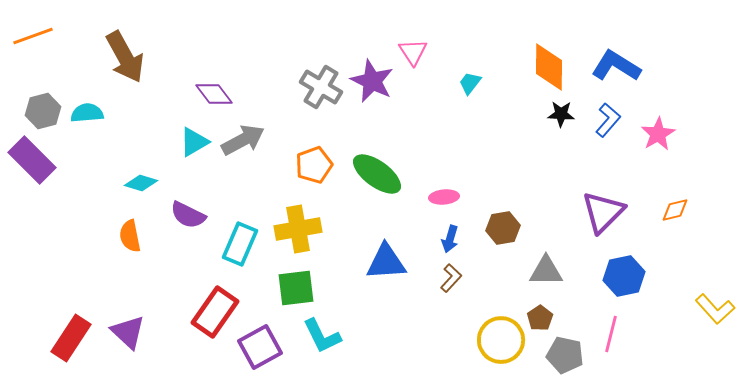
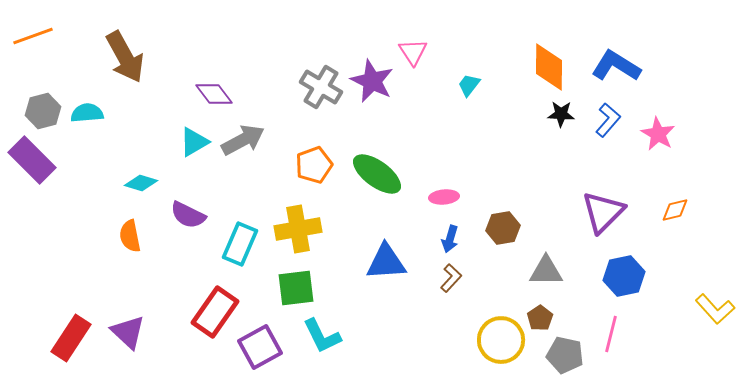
cyan trapezoid at (470, 83): moved 1 px left, 2 px down
pink star at (658, 134): rotated 12 degrees counterclockwise
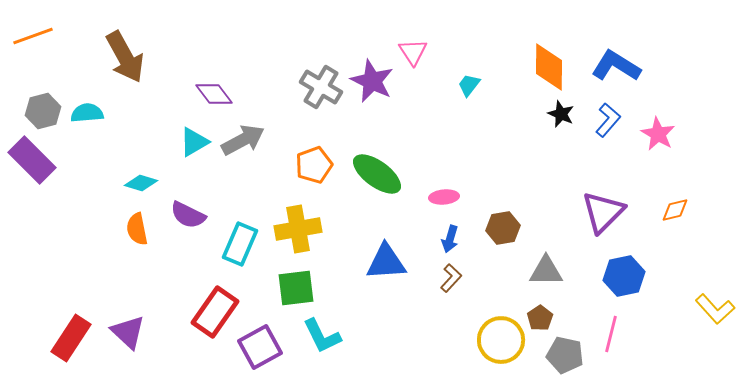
black star at (561, 114): rotated 20 degrees clockwise
orange semicircle at (130, 236): moved 7 px right, 7 px up
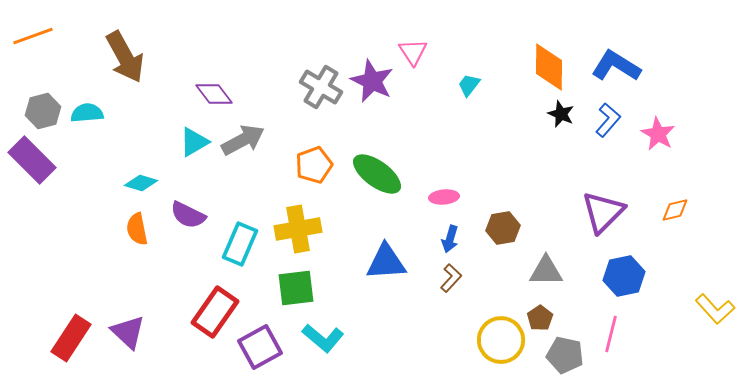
cyan L-shape at (322, 336): moved 1 px right, 2 px down; rotated 24 degrees counterclockwise
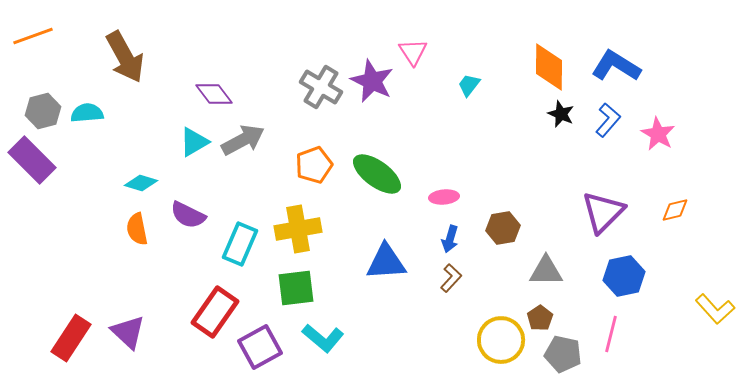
gray pentagon at (565, 355): moved 2 px left, 1 px up
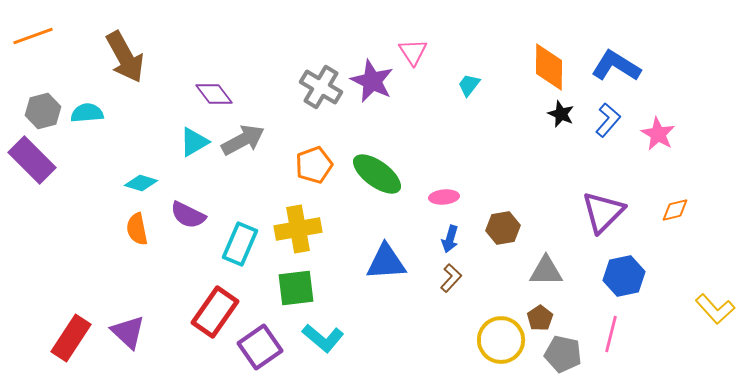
purple square at (260, 347): rotated 6 degrees counterclockwise
